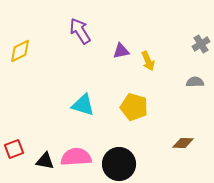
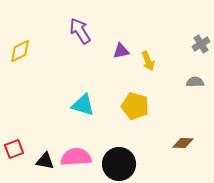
yellow pentagon: moved 1 px right, 1 px up
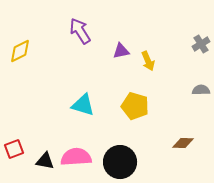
gray semicircle: moved 6 px right, 8 px down
black circle: moved 1 px right, 2 px up
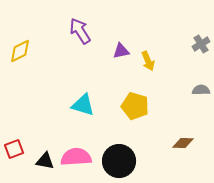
black circle: moved 1 px left, 1 px up
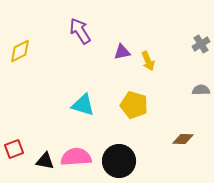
purple triangle: moved 1 px right, 1 px down
yellow pentagon: moved 1 px left, 1 px up
brown diamond: moved 4 px up
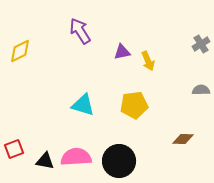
yellow pentagon: rotated 24 degrees counterclockwise
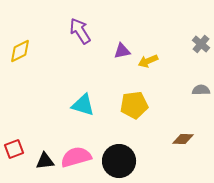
gray cross: rotated 18 degrees counterclockwise
purple triangle: moved 1 px up
yellow arrow: rotated 90 degrees clockwise
pink semicircle: rotated 12 degrees counterclockwise
black triangle: rotated 18 degrees counterclockwise
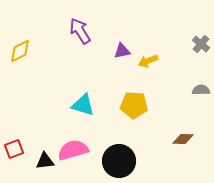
yellow pentagon: rotated 12 degrees clockwise
pink semicircle: moved 3 px left, 7 px up
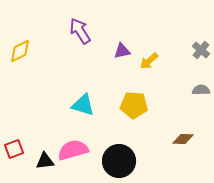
gray cross: moved 6 px down
yellow arrow: moved 1 px right; rotated 18 degrees counterclockwise
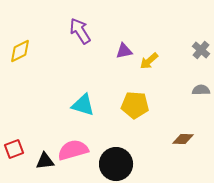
purple triangle: moved 2 px right
yellow pentagon: moved 1 px right
black circle: moved 3 px left, 3 px down
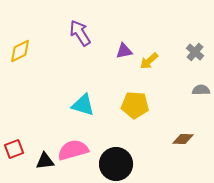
purple arrow: moved 2 px down
gray cross: moved 6 px left, 2 px down
